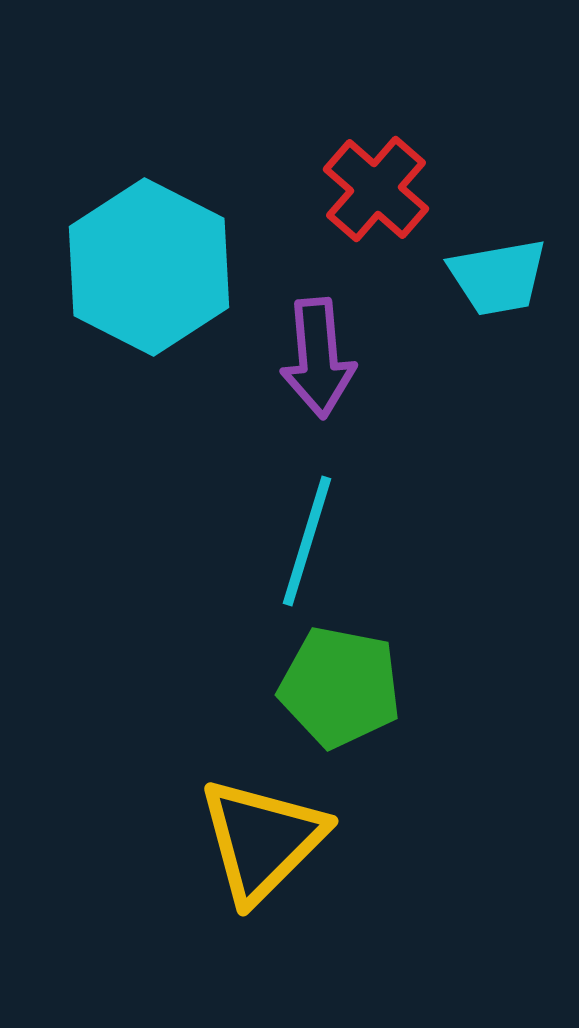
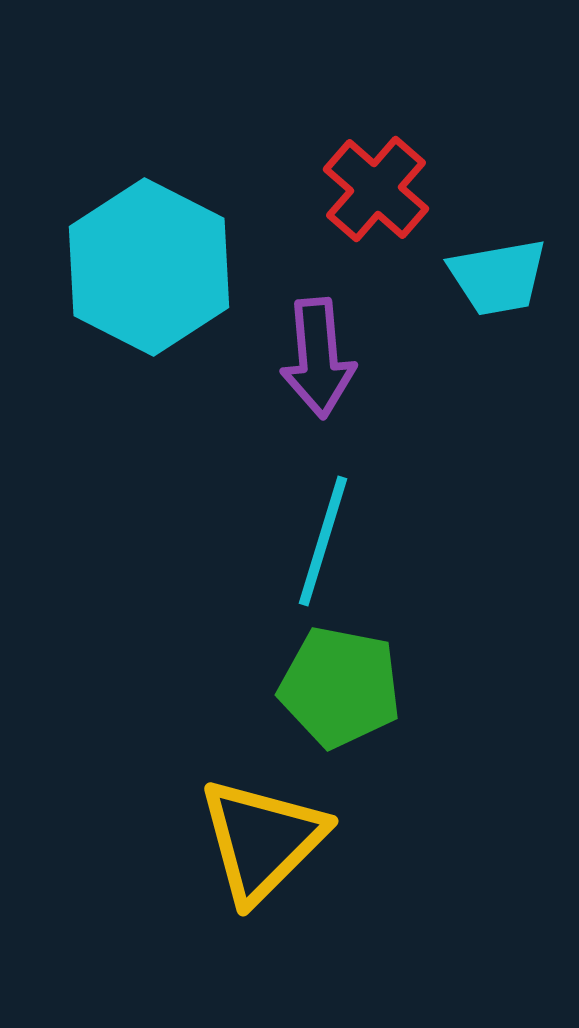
cyan line: moved 16 px right
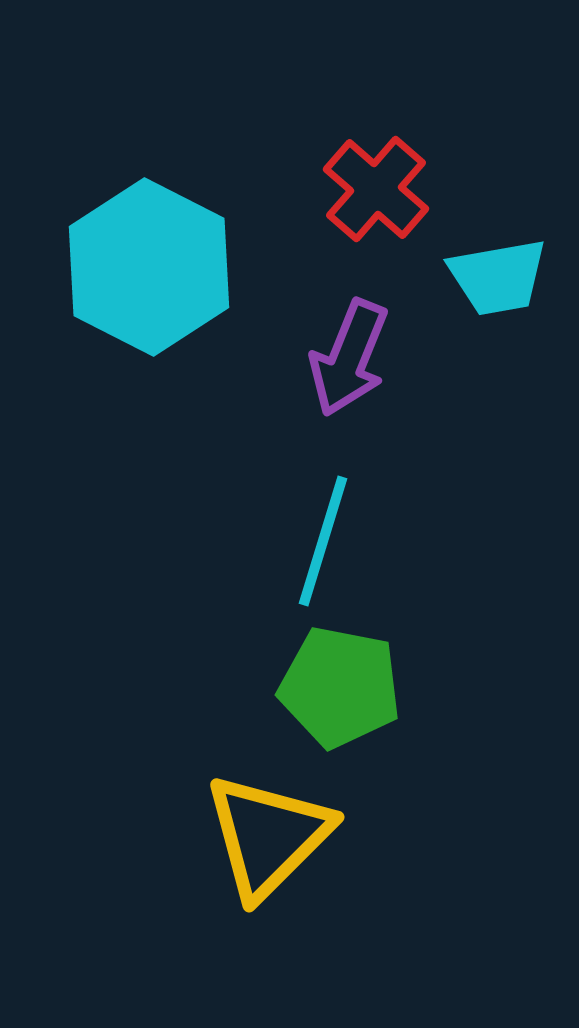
purple arrow: moved 31 px right; rotated 27 degrees clockwise
yellow triangle: moved 6 px right, 4 px up
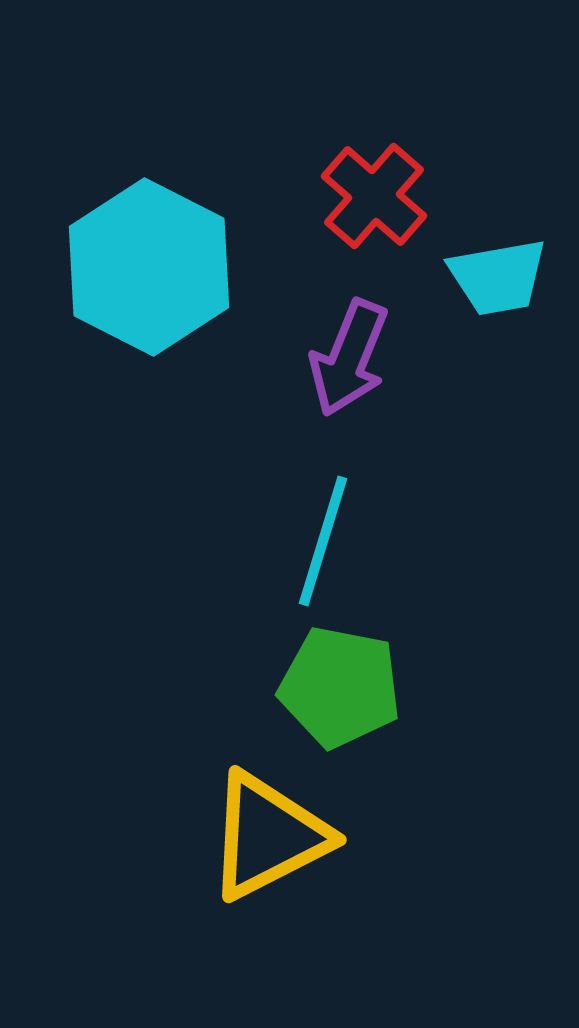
red cross: moved 2 px left, 7 px down
yellow triangle: rotated 18 degrees clockwise
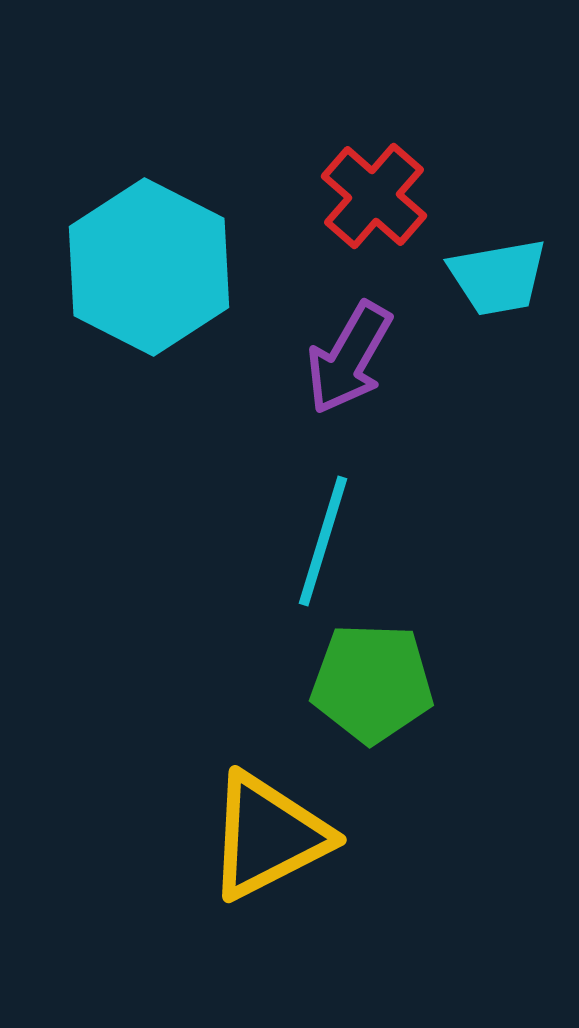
purple arrow: rotated 8 degrees clockwise
green pentagon: moved 32 px right, 4 px up; rotated 9 degrees counterclockwise
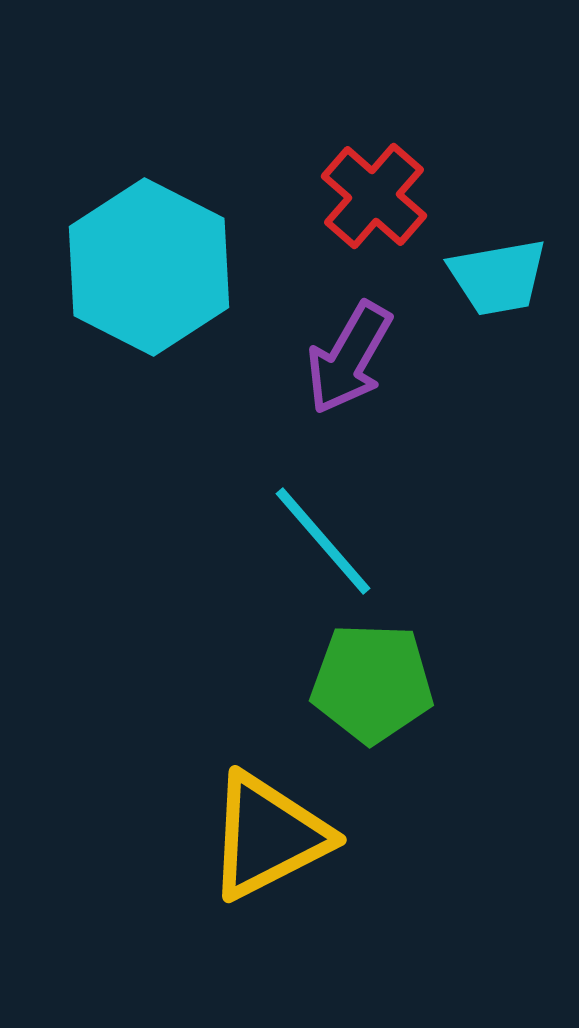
cyan line: rotated 58 degrees counterclockwise
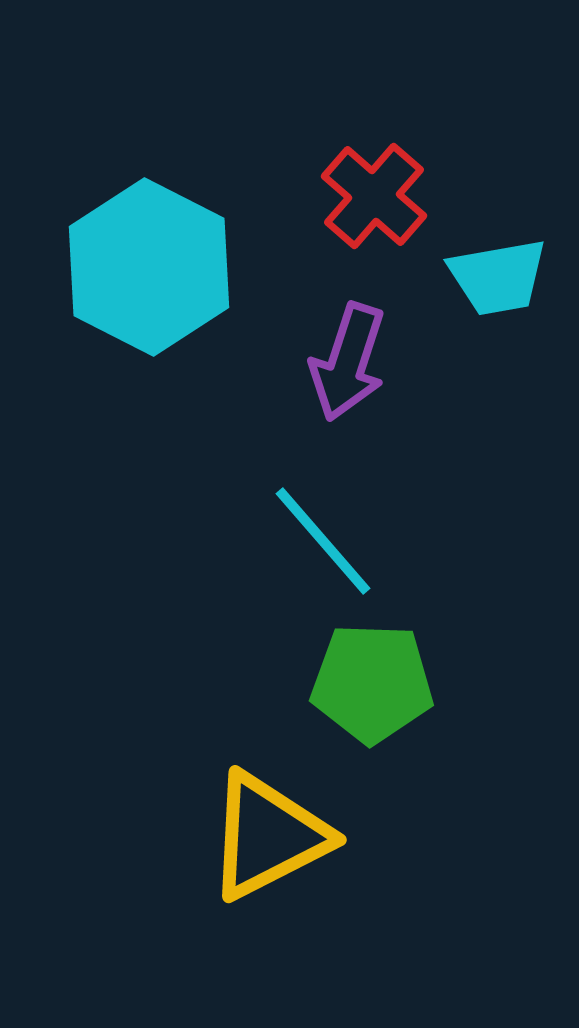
purple arrow: moved 1 px left, 4 px down; rotated 12 degrees counterclockwise
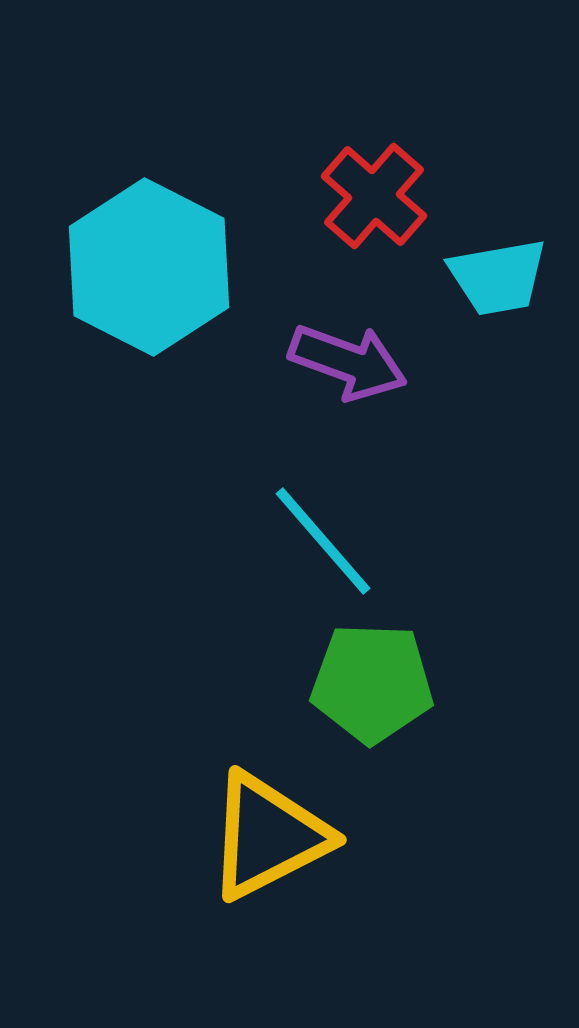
purple arrow: rotated 88 degrees counterclockwise
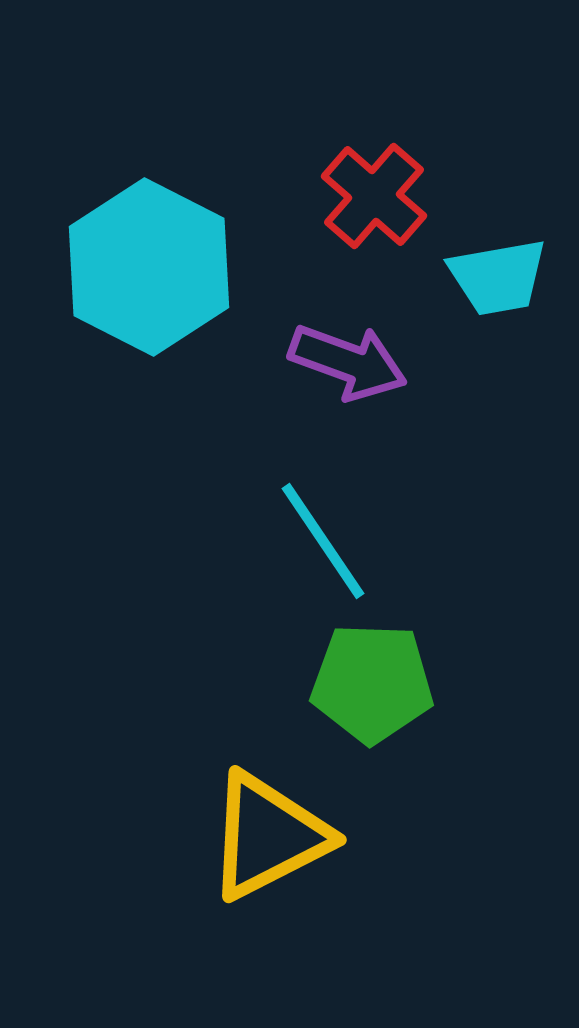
cyan line: rotated 7 degrees clockwise
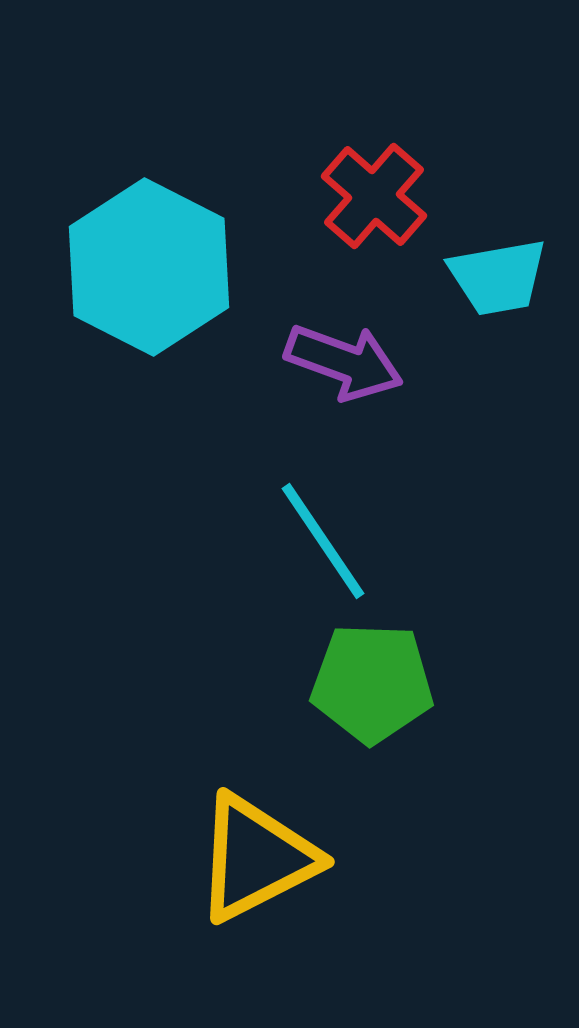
purple arrow: moved 4 px left
yellow triangle: moved 12 px left, 22 px down
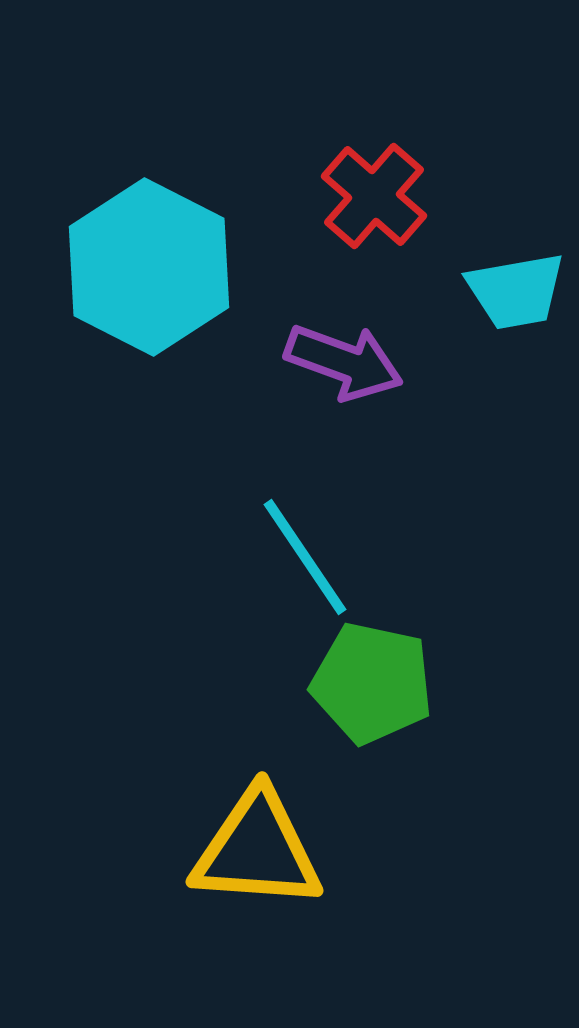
cyan trapezoid: moved 18 px right, 14 px down
cyan line: moved 18 px left, 16 px down
green pentagon: rotated 10 degrees clockwise
yellow triangle: moved 1 px right, 8 px up; rotated 31 degrees clockwise
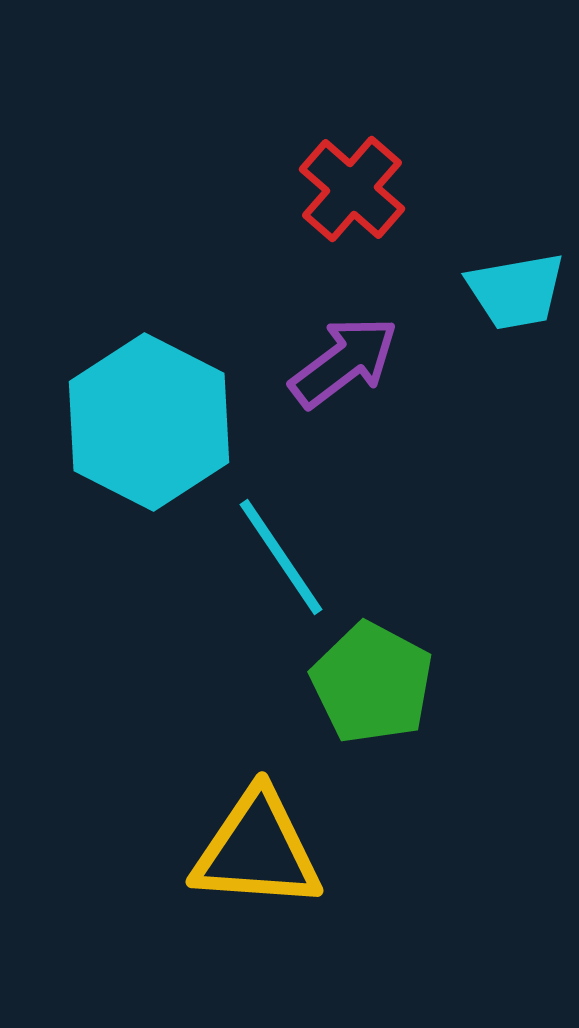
red cross: moved 22 px left, 7 px up
cyan hexagon: moved 155 px down
purple arrow: rotated 57 degrees counterclockwise
cyan line: moved 24 px left
green pentagon: rotated 16 degrees clockwise
